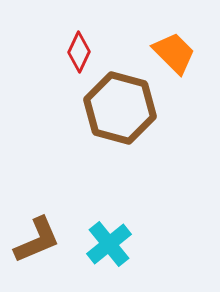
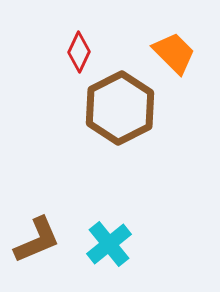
brown hexagon: rotated 18 degrees clockwise
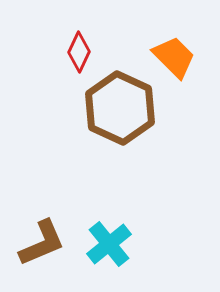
orange trapezoid: moved 4 px down
brown hexagon: rotated 8 degrees counterclockwise
brown L-shape: moved 5 px right, 3 px down
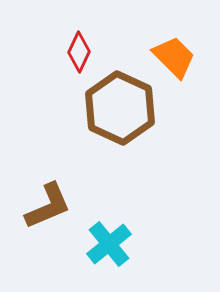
brown L-shape: moved 6 px right, 37 px up
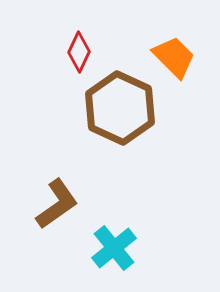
brown L-shape: moved 9 px right, 2 px up; rotated 12 degrees counterclockwise
cyan cross: moved 5 px right, 4 px down
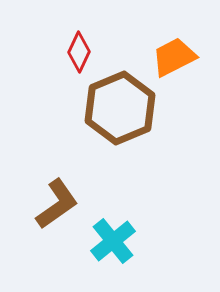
orange trapezoid: rotated 72 degrees counterclockwise
brown hexagon: rotated 12 degrees clockwise
cyan cross: moved 1 px left, 7 px up
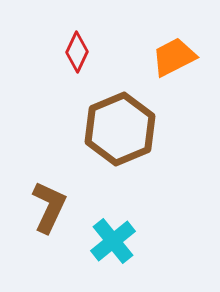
red diamond: moved 2 px left
brown hexagon: moved 21 px down
brown L-shape: moved 8 px left, 3 px down; rotated 30 degrees counterclockwise
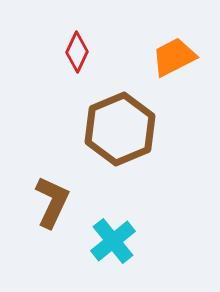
brown L-shape: moved 3 px right, 5 px up
